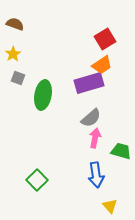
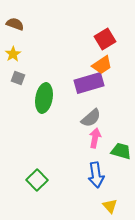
green ellipse: moved 1 px right, 3 px down
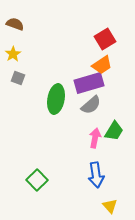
green ellipse: moved 12 px right, 1 px down
gray semicircle: moved 13 px up
green trapezoid: moved 7 px left, 20 px up; rotated 105 degrees clockwise
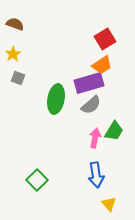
yellow triangle: moved 1 px left, 2 px up
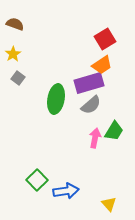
gray square: rotated 16 degrees clockwise
blue arrow: moved 30 px left, 16 px down; rotated 90 degrees counterclockwise
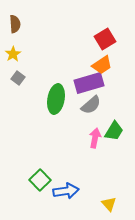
brown semicircle: rotated 66 degrees clockwise
green square: moved 3 px right
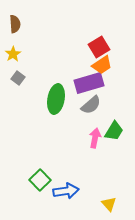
red square: moved 6 px left, 8 px down
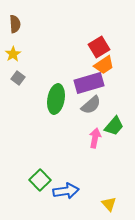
orange trapezoid: moved 2 px right
green trapezoid: moved 5 px up; rotated 10 degrees clockwise
